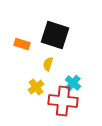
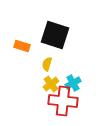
orange rectangle: moved 2 px down
yellow semicircle: moved 1 px left
cyan cross: rotated 21 degrees clockwise
yellow cross: moved 15 px right, 3 px up
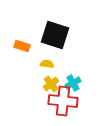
yellow semicircle: rotated 80 degrees clockwise
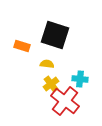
cyan cross: moved 7 px right, 4 px up; rotated 35 degrees clockwise
red cross: moved 2 px right; rotated 32 degrees clockwise
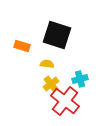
black square: moved 2 px right
cyan cross: rotated 21 degrees counterclockwise
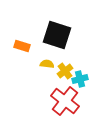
yellow cross: moved 14 px right, 13 px up
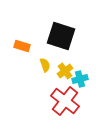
black square: moved 4 px right, 1 px down
yellow semicircle: moved 2 px left, 1 px down; rotated 64 degrees clockwise
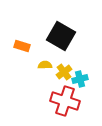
black square: rotated 12 degrees clockwise
yellow semicircle: rotated 72 degrees counterclockwise
yellow cross: moved 1 px left, 1 px down
red cross: rotated 20 degrees counterclockwise
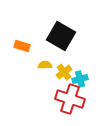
red cross: moved 5 px right, 2 px up
